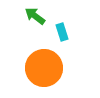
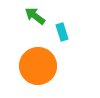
orange circle: moved 6 px left, 2 px up
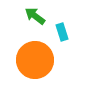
orange circle: moved 3 px left, 6 px up
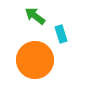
cyan rectangle: moved 1 px left, 2 px down
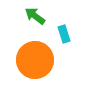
cyan rectangle: moved 3 px right
